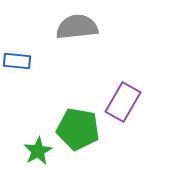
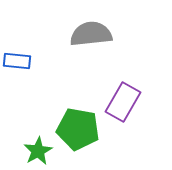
gray semicircle: moved 14 px right, 7 px down
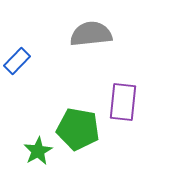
blue rectangle: rotated 52 degrees counterclockwise
purple rectangle: rotated 24 degrees counterclockwise
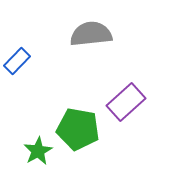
purple rectangle: moved 3 px right; rotated 42 degrees clockwise
